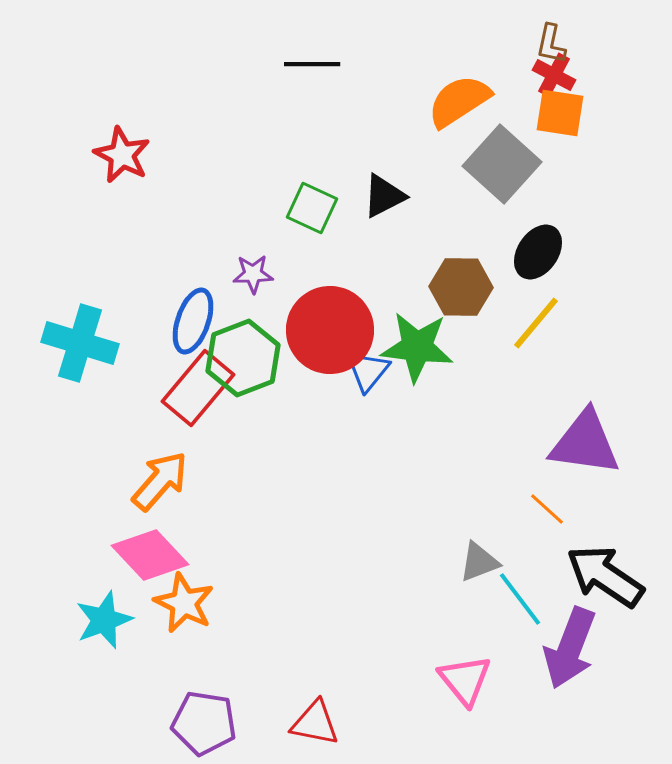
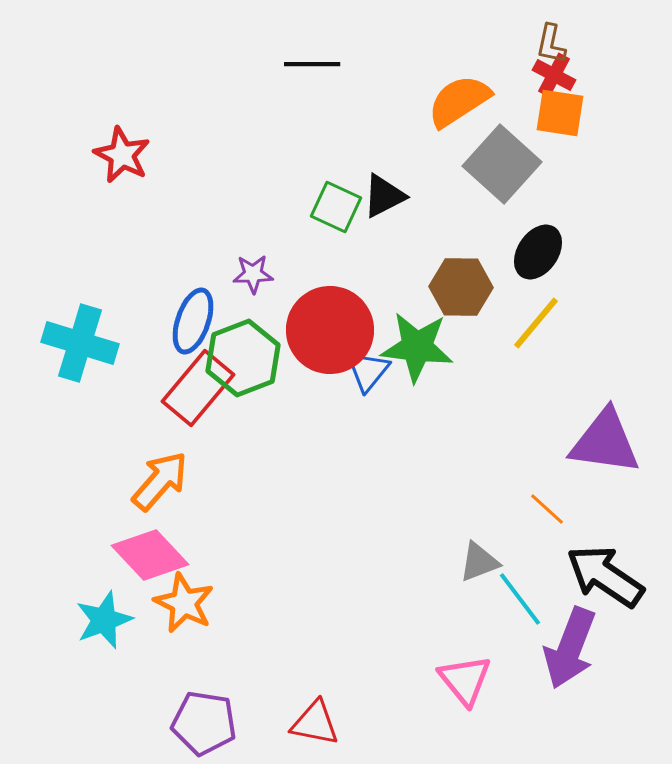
green square: moved 24 px right, 1 px up
purple triangle: moved 20 px right, 1 px up
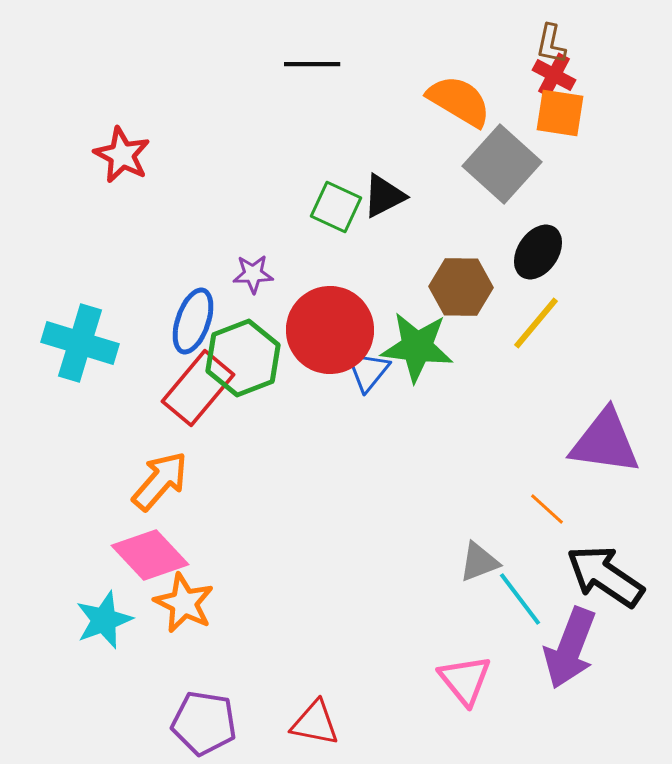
orange semicircle: rotated 64 degrees clockwise
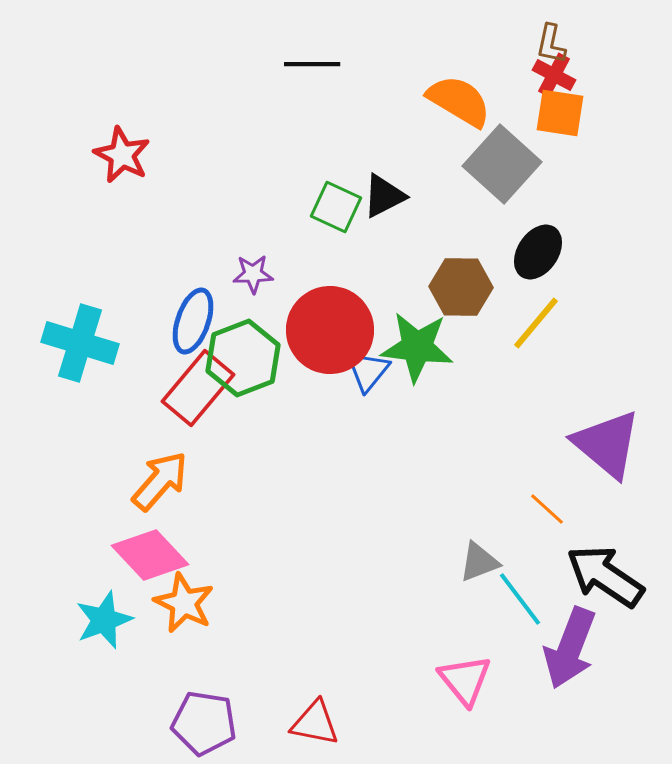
purple triangle: moved 2 px right, 2 px down; rotated 32 degrees clockwise
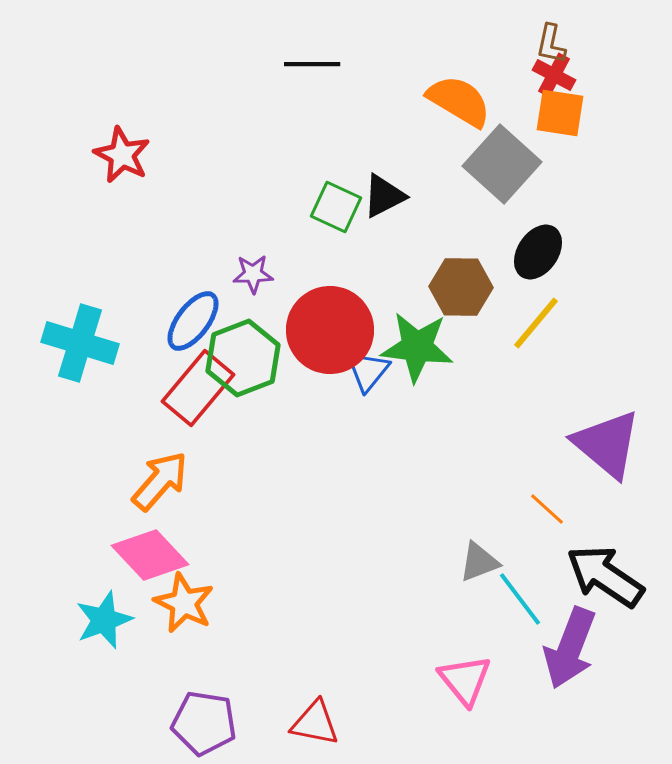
blue ellipse: rotated 18 degrees clockwise
